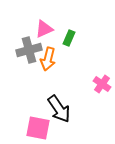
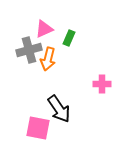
pink cross: rotated 36 degrees counterclockwise
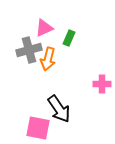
pink triangle: moved 1 px up
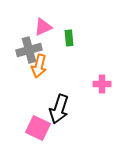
pink triangle: moved 1 px left, 1 px up
green rectangle: rotated 28 degrees counterclockwise
orange arrow: moved 9 px left, 7 px down
black arrow: rotated 52 degrees clockwise
pink square: rotated 15 degrees clockwise
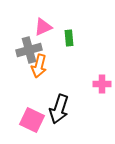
pink square: moved 6 px left, 8 px up
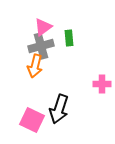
pink triangle: rotated 12 degrees counterclockwise
gray cross: moved 12 px right, 4 px up
orange arrow: moved 4 px left
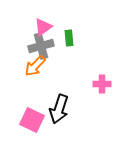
orange arrow: rotated 30 degrees clockwise
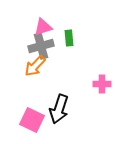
pink triangle: rotated 18 degrees clockwise
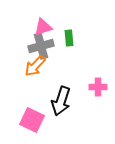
pink cross: moved 4 px left, 3 px down
black arrow: moved 2 px right, 8 px up
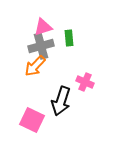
pink cross: moved 13 px left, 5 px up; rotated 24 degrees clockwise
